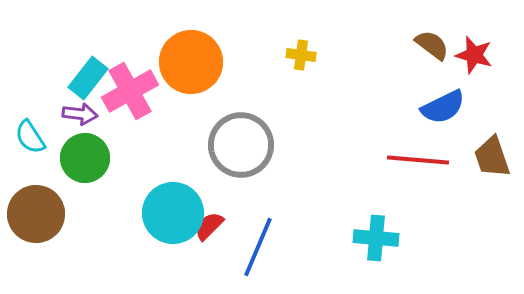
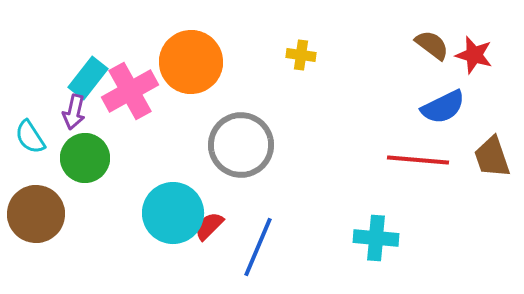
purple arrow: moved 6 px left, 2 px up; rotated 96 degrees clockwise
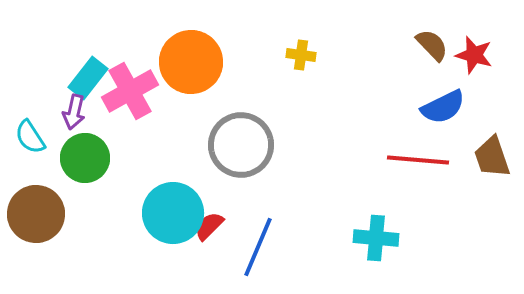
brown semicircle: rotated 9 degrees clockwise
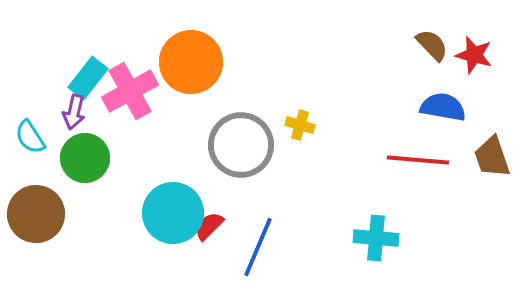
yellow cross: moved 1 px left, 70 px down; rotated 8 degrees clockwise
blue semicircle: rotated 144 degrees counterclockwise
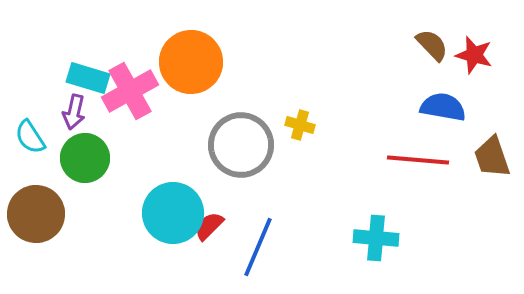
cyan rectangle: rotated 69 degrees clockwise
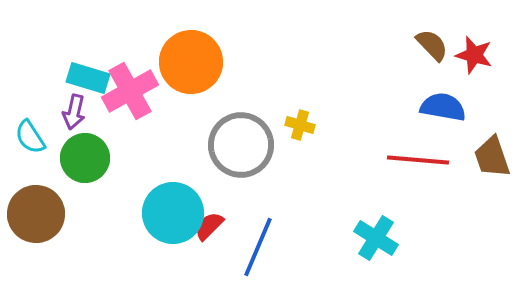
cyan cross: rotated 27 degrees clockwise
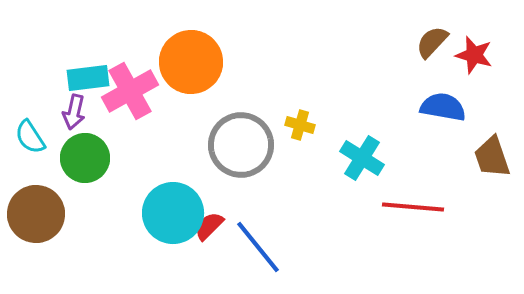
brown semicircle: moved 3 px up; rotated 93 degrees counterclockwise
cyan rectangle: rotated 24 degrees counterclockwise
red line: moved 5 px left, 47 px down
cyan cross: moved 14 px left, 80 px up
blue line: rotated 62 degrees counterclockwise
